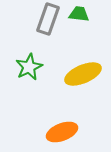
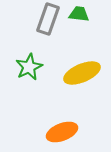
yellow ellipse: moved 1 px left, 1 px up
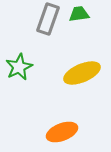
green trapezoid: rotated 15 degrees counterclockwise
green star: moved 10 px left
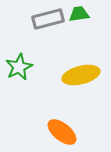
gray rectangle: rotated 56 degrees clockwise
yellow ellipse: moved 1 px left, 2 px down; rotated 9 degrees clockwise
orange ellipse: rotated 60 degrees clockwise
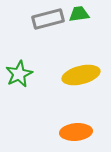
green star: moved 7 px down
orange ellipse: moved 14 px right; rotated 44 degrees counterclockwise
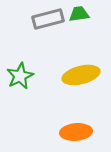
green star: moved 1 px right, 2 px down
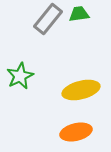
gray rectangle: rotated 36 degrees counterclockwise
yellow ellipse: moved 15 px down
orange ellipse: rotated 8 degrees counterclockwise
